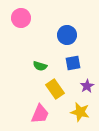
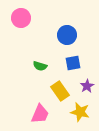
yellow rectangle: moved 5 px right, 2 px down
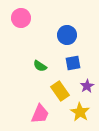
green semicircle: rotated 16 degrees clockwise
yellow star: rotated 18 degrees clockwise
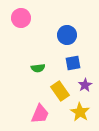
green semicircle: moved 2 px left, 2 px down; rotated 40 degrees counterclockwise
purple star: moved 2 px left, 1 px up
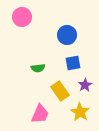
pink circle: moved 1 px right, 1 px up
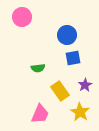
blue square: moved 5 px up
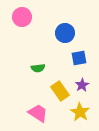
blue circle: moved 2 px left, 2 px up
blue square: moved 6 px right
purple star: moved 3 px left
pink trapezoid: moved 2 px left, 1 px up; rotated 80 degrees counterclockwise
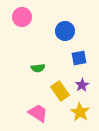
blue circle: moved 2 px up
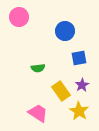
pink circle: moved 3 px left
yellow rectangle: moved 1 px right
yellow star: moved 1 px left, 1 px up
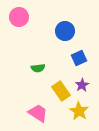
blue square: rotated 14 degrees counterclockwise
